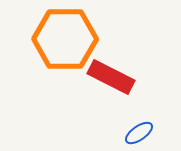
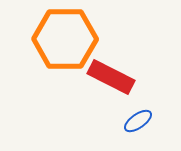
blue ellipse: moved 1 px left, 12 px up
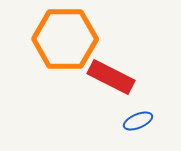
blue ellipse: rotated 12 degrees clockwise
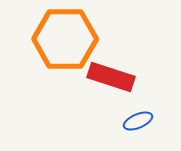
red rectangle: rotated 9 degrees counterclockwise
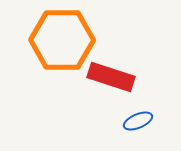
orange hexagon: moved 3 px left, 1 px down
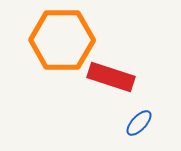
blue ellipse: moved 1 px right, 2 px down; rotated 24 degrees counterclockwise
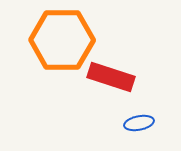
blue ellipse: rotated 36 degrees clockwise
